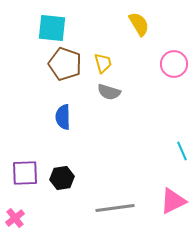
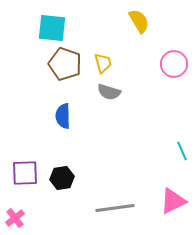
yellow semicircle: moved 3 px up
blue semicircle: moved 1 px up
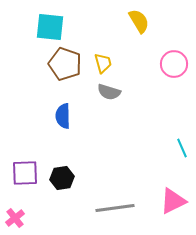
cyan square: moved 2 px left, 1 px up
cyan line: moved 3 px up
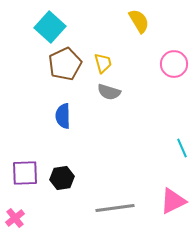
cyan square: rotated 36 degrees clockwise
brown pentagon: rotated 28 degrees clockwise
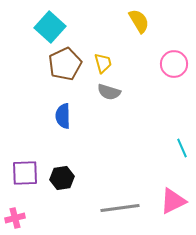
gray line: moved 5 px right
pink cross: rotated 24 degrees clockwise
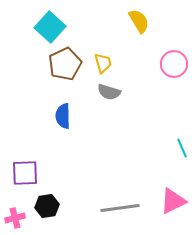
black hexagon: moved 15 px left, 28 px down
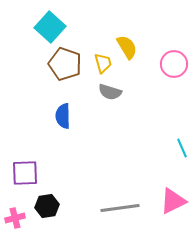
yellow semicircle: moved 12 px left, 26 px down
brown pentagon: rotated 28 degrees counterclockwise
gray semicircle: moved 1 px right
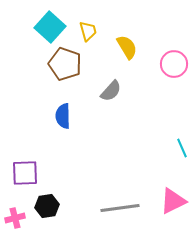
yellow trapezoid: moved 15 px left, 32 px up
gray semicircle: moved 1 px right, 1 px up; rotated 65 degrees counterclockwise
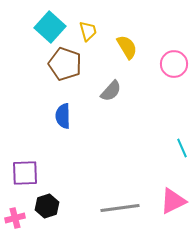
black hexagon: rotated 10 degrees counterclockwise
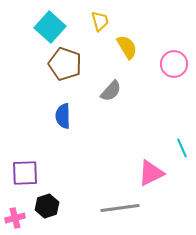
yellow trapezoid: moved 12 px right, 10 px up
pink triangle: moved 22 px left, 28 px up
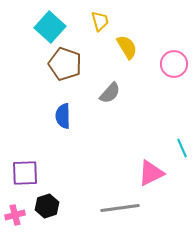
gray semicircle: moved 1 px left, 2 px down
pink cross: moved 3 px up
